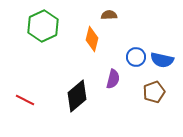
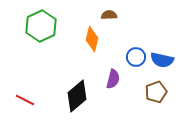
green hexagon: moved 2 px left
brown pentagon: moved 2 px right
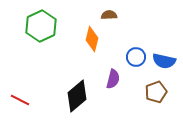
blue semicircle: moved 2 px right, 1 px down
red line: moved 5 px left
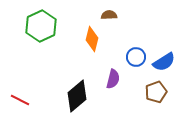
blue semicircle: moved 1 px down; rotated 45 degrees counterclockwise
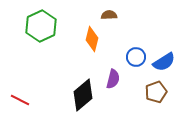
black diamond: moved 6 px right, 1 px up
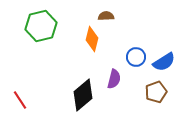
brown semicircle: moved 3 px left, 1 px down
green hexagon: rotated 12 degrees clockwise
purple semicircle: moved 1 px right
red line: rotated 30 degrees clockwise
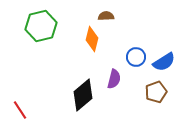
red line: moved 10 px down
